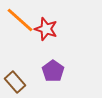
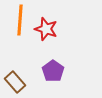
orange line: rotated 52 degrees clockwise
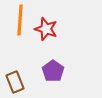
brown rectangle: rotated 20 degrees clockwise
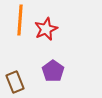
red star: rotated 30 degrees clockwise
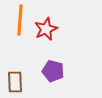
purple pentagon: rotated 20 degrees counterclockwise
brown rectangle: rotated 20 degrees clockwise
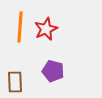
orange line: moved 7 px down
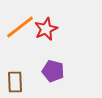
orange line: rotated 48 degrees clockwise
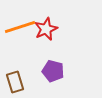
orange line: rotated 20 degrees clockwise
brown rectangle: rotated 15 degrees counterclockwise
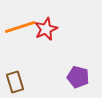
purple pentagon: moved 25 px right, 6 px down
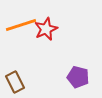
orange line: moved 1 px right, 2 px up
brown rectangle: rotated 10 degrees counterclockwise
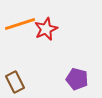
orange line: moved 1 px left, 1 px up
purple pentagon: moved 1 px left, 2 px down
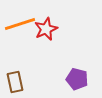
brown rectangle: rotated 15 degrees clockwise
